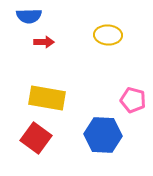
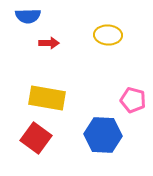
blue semicircle: moved 1 px left
red arrow: moved 5 px right, 1 px down
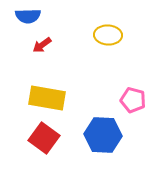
red arrow: moved 7 px left, 2 px down; rotated 144 degrees clockwise
red square: moved 8 px right
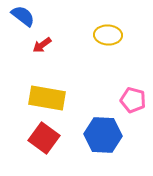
blue semicircle: moved 5 px left; rotated 140 degrees counterclockwise
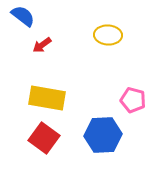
blue hexagon: rotated 6 degrees counterclockwise
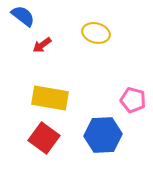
yellow ellipse: moved 12 px left, 2 px up; rotated 12 degrees clockwise
yellow rectangle: moved 3 px right
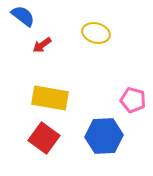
blue hexagon: moved 1 px right, 1 px down
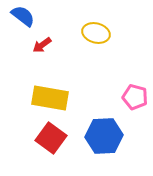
pink pentagon: moved 2 px right, 3 px up
red square: moved 7 px right
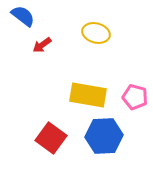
yellow rectangle: moved 38 px right, 3 px up
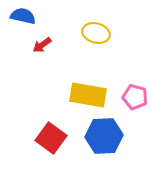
blue semicircle: rotated 25 degrees counterclockwise
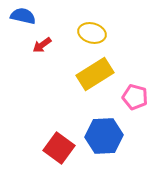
yellow ellipse: moved 4 px left
yellow rectangle: moved 7 px right, 21 px up; rotated 42 degrees counterclockwise
red square: moved 8 px right, 10 px down
